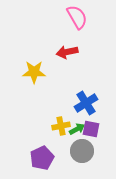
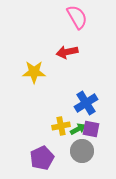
green arrow: moved 1 px right
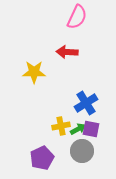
pink semicircle: rotated 55 degrees clockwise
red arrow: rotated 15 degrees clockwise
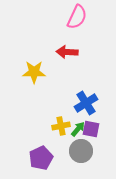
green arrow: rotated 21 degrees counterclockwise
gray circle: moved 1 px left
purple pentagon: moved 1 px left
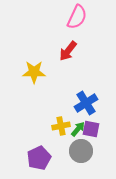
red arrow: moved 1 px right, 1 px up; rotated 55 degrees counterclockwise
purple pentagon: moved 2 px left
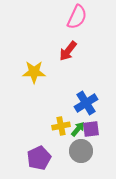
purple square: rotated 18 degrees counterclockwise
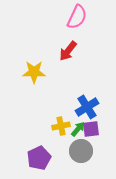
blue cross: moved 1 px right, 4 px down
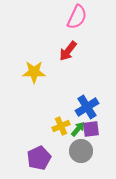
yellow cross: rotated 12 degrees counterclockwise
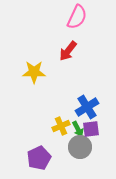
green arrow: rotated 112 degrees clockwise
gray circle: moved 1 px left, 4 px up
